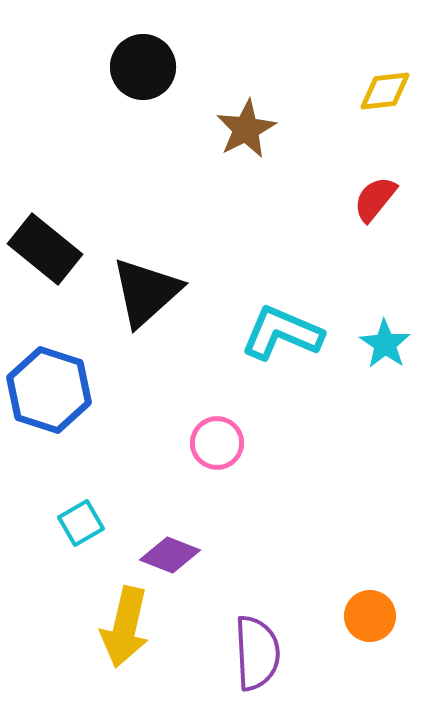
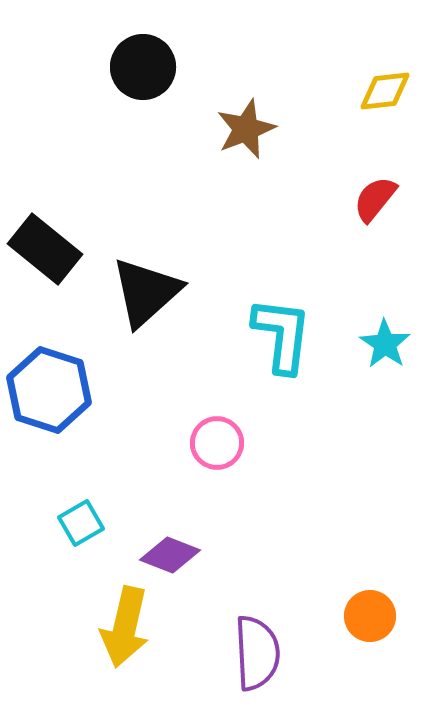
brown star: rotated 6 degrees clockwise
cyan L-shape: moved 2 px down; rotated 74 degrees clockwise
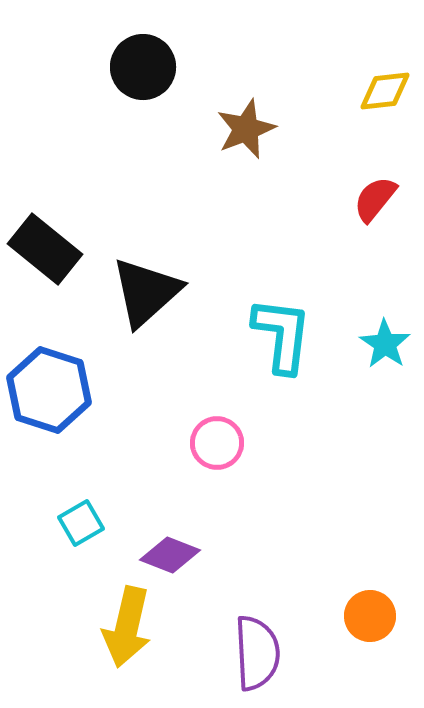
yellow arrow: moved 2 px right
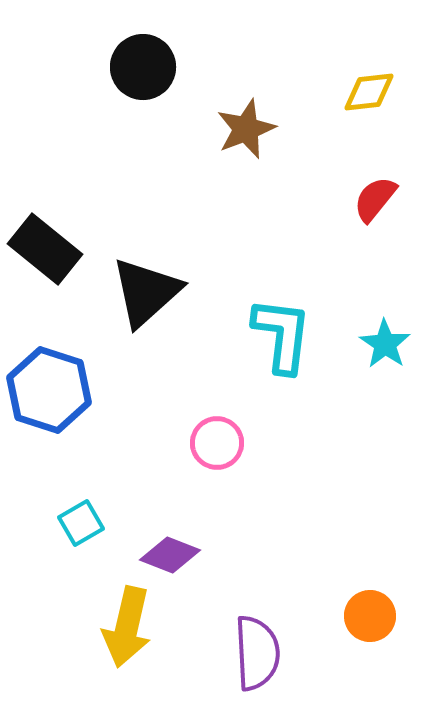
yellow diamond: moved 16 px left, 1 px down
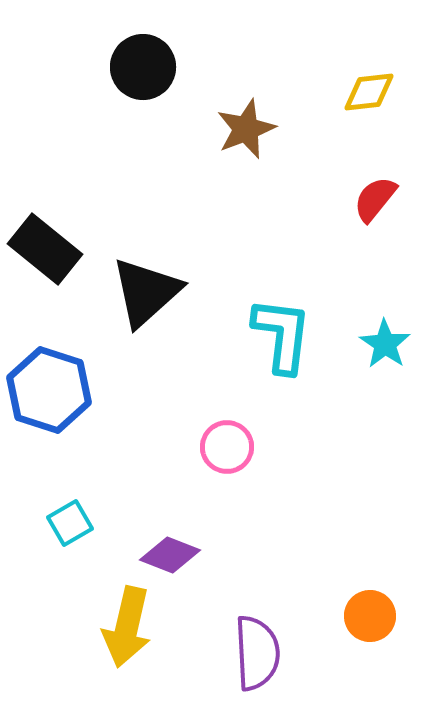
pink circle: moved 10 px right, 4 px down
cyan square: moved 11 px left
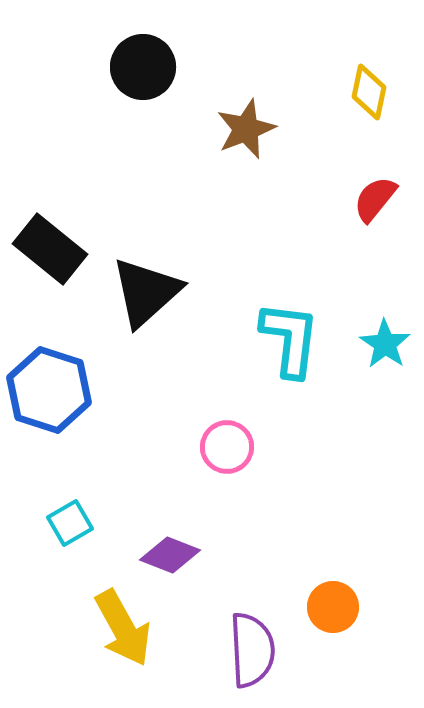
yellow diamond: rotated 72 degrees counterclockwise
black rectangle: moved 5 px right
cyan L-shape: moved 8 px right, 4 px down
orange circle: moved 37 px left, 9 px up
yellow arrow: moved 4 px left, 1 px down; rotated 42 degrees counterclockwise
purple semicircle: moved 5 px left, 3 px up
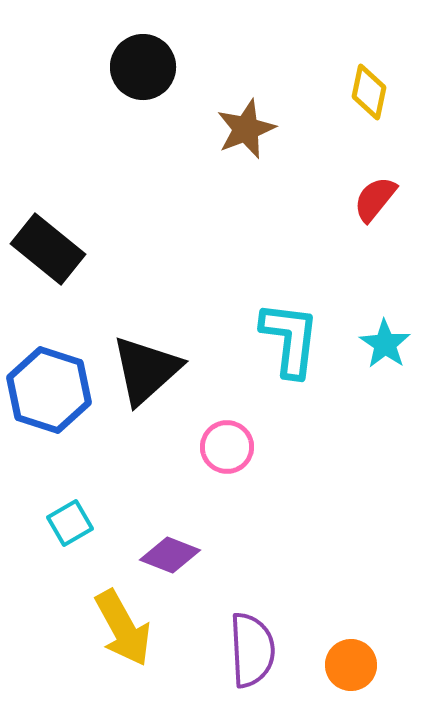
black rectangle: moved 2 px left
black triangle: moved 78 px down
orange circle: moved 18 px right, 58 px down
